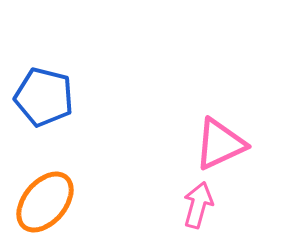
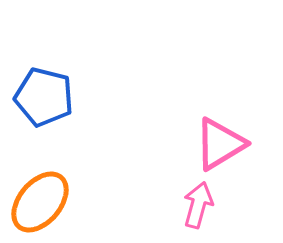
pink triangle: rotated 6 degrees counterclockwise
orange ellipse: moved 5 px left
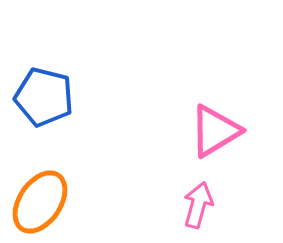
pink triangle: moved 5 px left, 13 px up
orange ellipse: rotated 6 degrees counterclockwise
